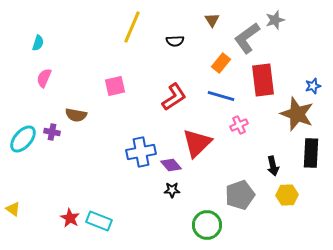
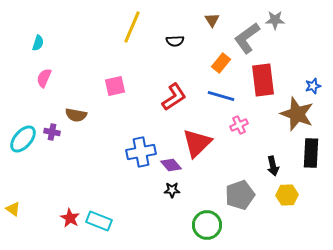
gray star: rotated 18 degrees clockwise
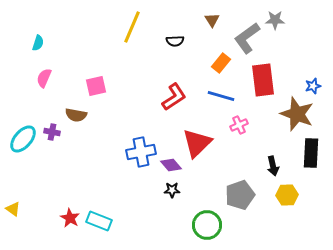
pink square: moved 19 px left
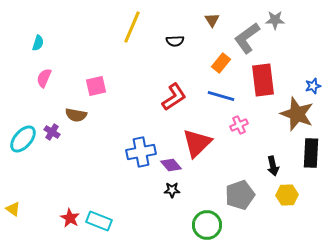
purple cross: rotated 21 degrees clockwise
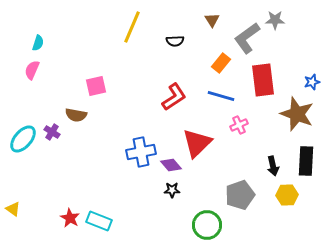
pink semicircle: moved 12 px left, 8 px up
blue star: moved 1 px left, 4 px up
black rectangle: moved 5 px left, 8 px down
